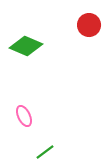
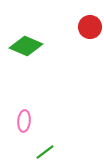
red circle: moved 1 px right, 2 px down
pink ellipse: moved 5 px down; rotated 30 degrees clockwise
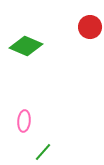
green line: moved 2 px left; rotated 12 degrees counterclockwise
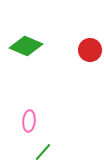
red circle: moved 23 px down
pink ellipse: moved 5 px right
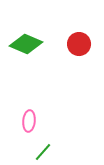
green diamond: moved 2 px up
red circle: moved 11 px left, 6 px up
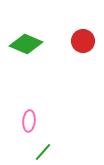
red circle: moved 4 px right, 3 px up
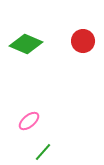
pink ellipse: rotated 45 degrees clockwise
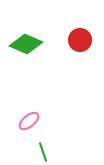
red circle: moved 3 px left, 1 px up
green line: rotated 60 degrees counterclockwise
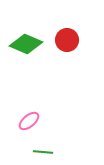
red circle: moved 13 px left
green line: rotated 66 degrees counterclockwise
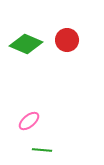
green line: moved 1 px left, 2 px up
